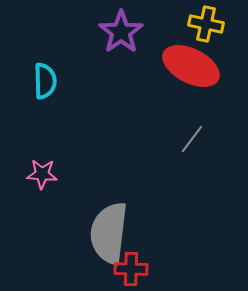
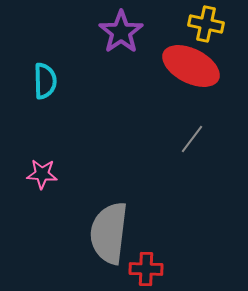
red cross: moved 15 px right
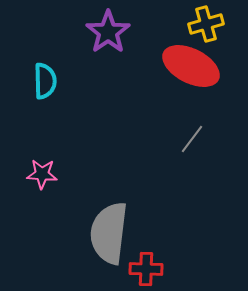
yellow cross: rotated 28 degrees counterclockwise
purple star: moved 13 px left
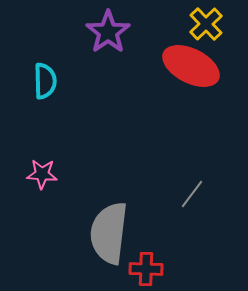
yellow cross: rotated 28 degrees counterclockwise
gray line: moved 55 px down
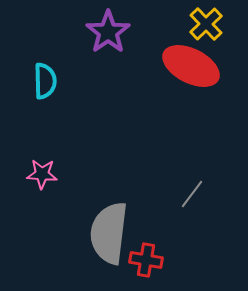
red cross: moved 9 px up; rotated 8 degrees clockwise
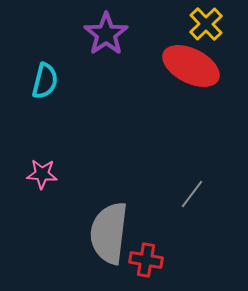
purple star: moved 2 px left, 2 px down
cyan semicircle: rotated 15 degrees clockwise
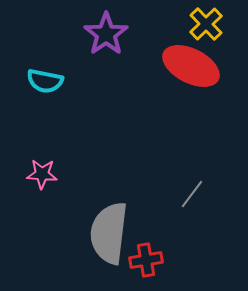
cyan semicircle: rotated 87 degrees clockwise
red cross: rotated 20 degrees counterclockwise
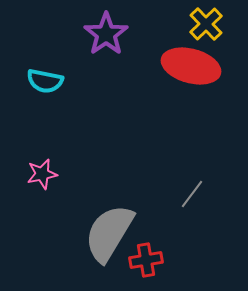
red ellipse: rotated 12 degrees counterclockwise
pink star: rotated 16 degrees counterclockwise
gray semicircle: rotated 24 degrees clockwise
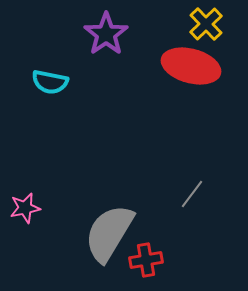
cyan semicircle: moved 5 px right, 1 px down
pink star: moved 17 px left, 34 px down
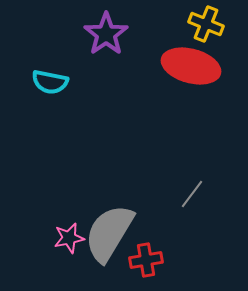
yellow cross: rotated 24 degrees counterclockwise
pink star: moved 44 px right, 30 px down
